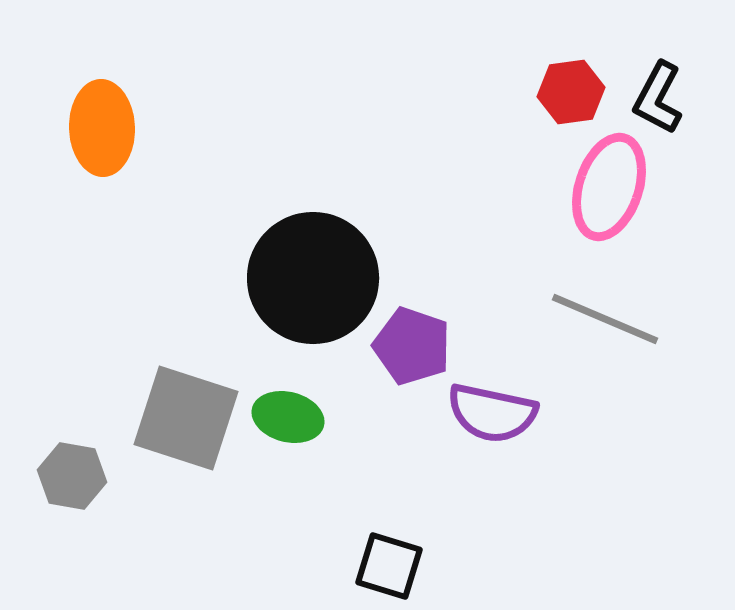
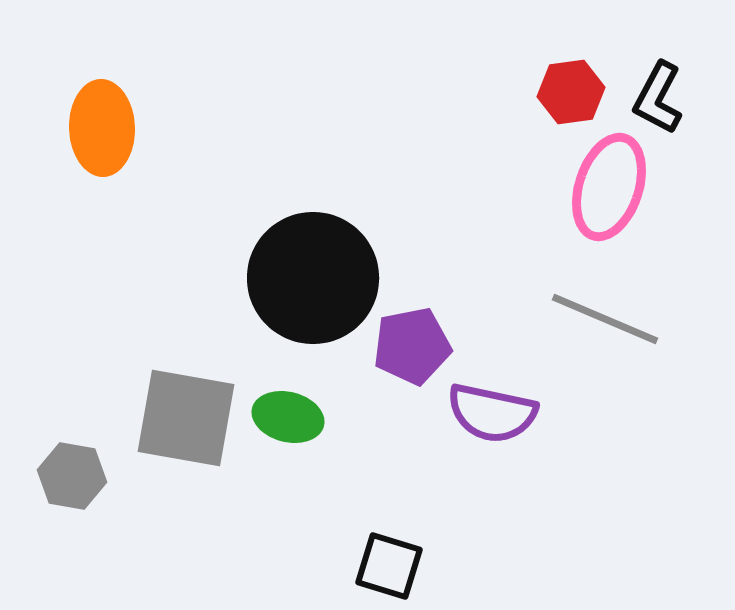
purple pentagon: rotated 30 degrees counterclockwise
gray square: rotated 8 degrees counterclockwise
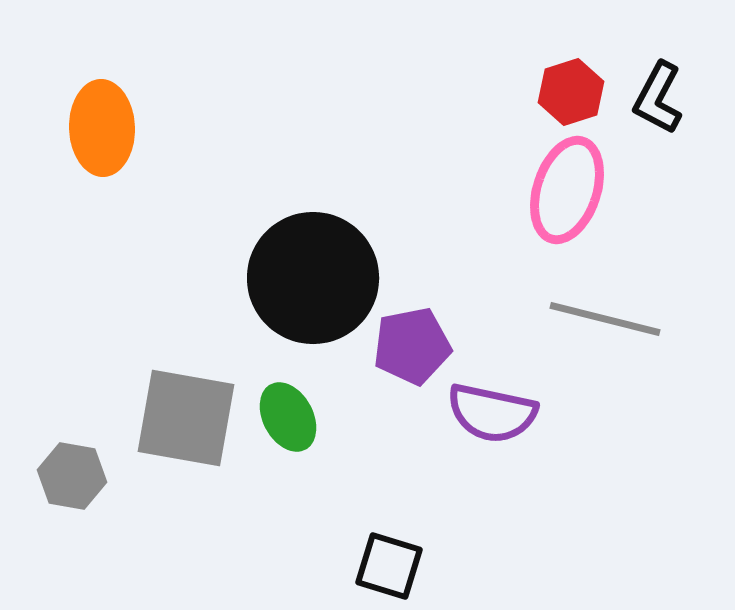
red hexagon: rotated 10 degrees counterclockwise
pink ellipse: moved 42 px left, 3 px down
gray line: rotated 9 degrees counterclockwise
green ellipse: rotated 48 degrees clockwise
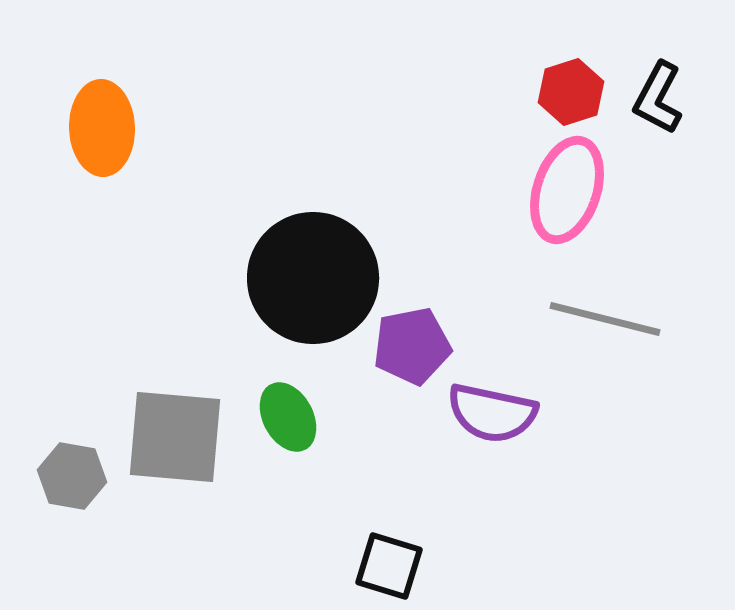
gray square: moved 11 px left, 19 px down; rotated 5 degrees counterclockwise
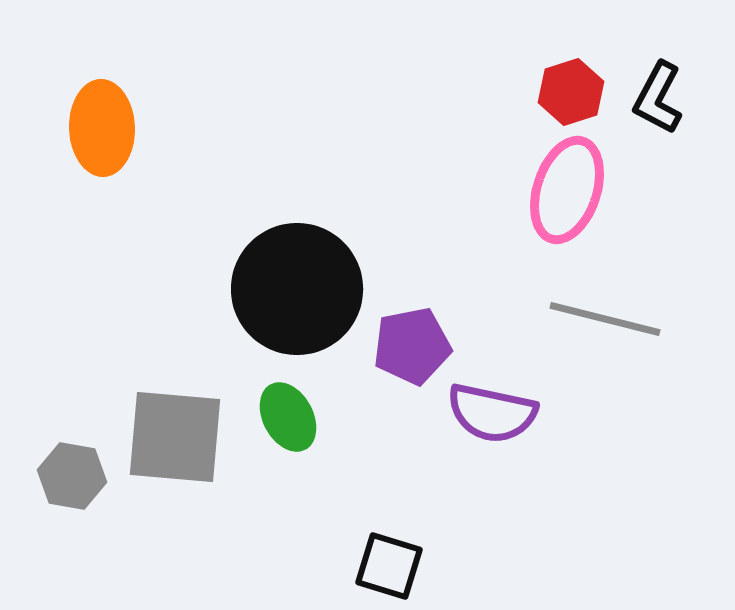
black circle: moved 16 px left, 11 px down
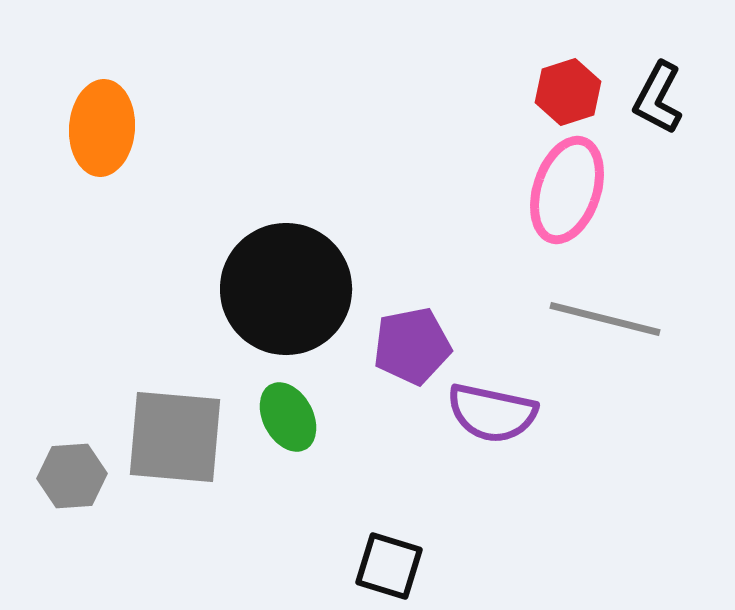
red hexagon: moved 3 px left
orange ellipse: rotated 6 degrees clockwise
black circle: moved 11 px left
gray hexagon: rotated 14 degrees counterclockwise
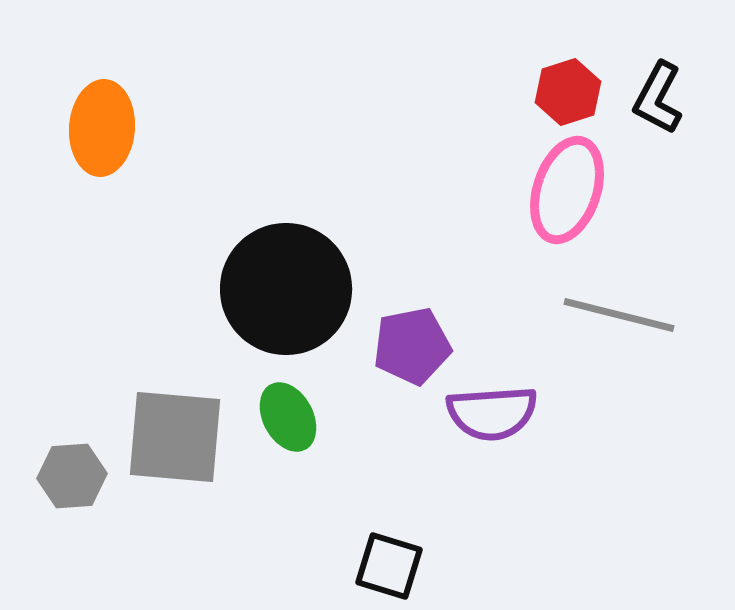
gray line: moved 14 px right, 4 px up
purple semicircle: rotated 16 degrees counterclockwise
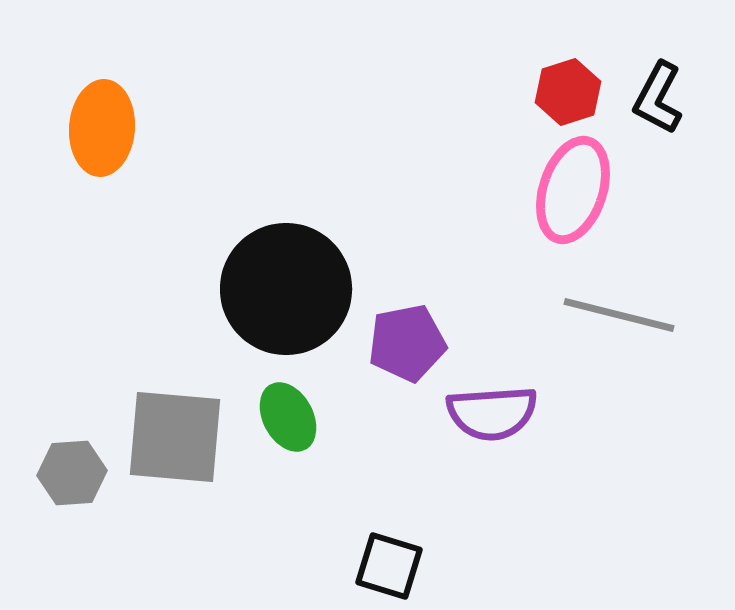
pink ellipse: moved 6 px right
purple pentagon: moved 5 px left, 3 px up
gray hexagon: moved 3 px up
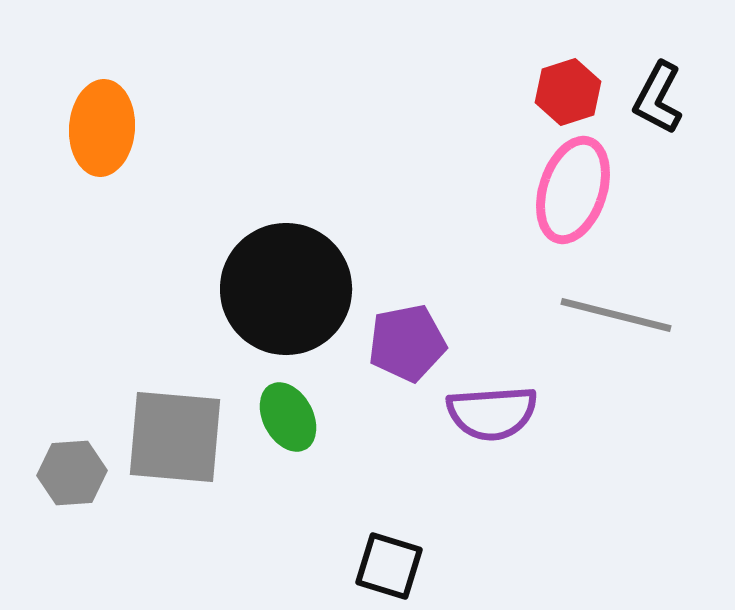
gray line: moved 3 px left
